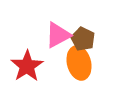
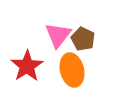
pink triangle: rotated 24 degrees counterclockwise
orange ellipse: moved 7 px left, 7 px down
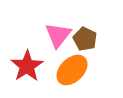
brown pentagon: moved 2 px right
orange ellipse: rotated 60 degrees clockwise
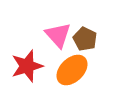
pink triangle: rotated 20 degrees counterclockwise
red star: rotated 16 degrees clockwise
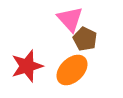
pink triangle: moved 12 px right, 16 px up
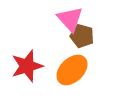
brown pentagon: moved 3 px left, 3 px up; rotated 10 degrees counterclockwise
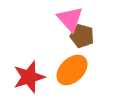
red star: moved 2 px right, 11 px down
